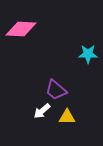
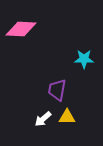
cyan star: moved 4 px left, 5 px down
purple trapezoid: moved 1 px right; rotated 60 degrees clockwise
white arrow: moved 1 px right, 8 px down
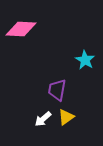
cyan star: moved 1 px right, 1 px down; rotated 30 degrees clockwise
yellow triangle: moved 1 px left; rotated 36 degrees counterclockwise
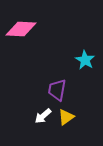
white arrow: moved 3 px up
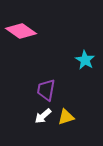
pink diamond: moved 2 px down; rotated 32 degrees clockwise
purple trapezoid: moved 11 px left
yellow triangle: rotated 18 degrees clockwise
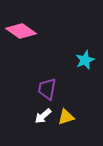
cyan star: rotated 18 degrees clockwise
purple trapezoid: moved 1 px right, 1 px up
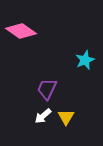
purple trapezoid: rotated 15 degrees clockwise
yellow triangle: rotated 42 degrees counterclockwise
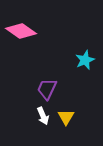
white arrow: rotated 72 degrees counterclockwise
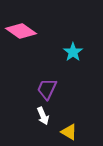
cyan star: moved 12 px left, 8 px up; rotated 12 degrees counterclockwise
yellow triangle: moved 3 px right, 15 px down; rotated 30 degrees counterclockwise
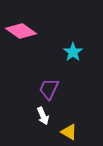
purple trapezoid: moved 2 px right
